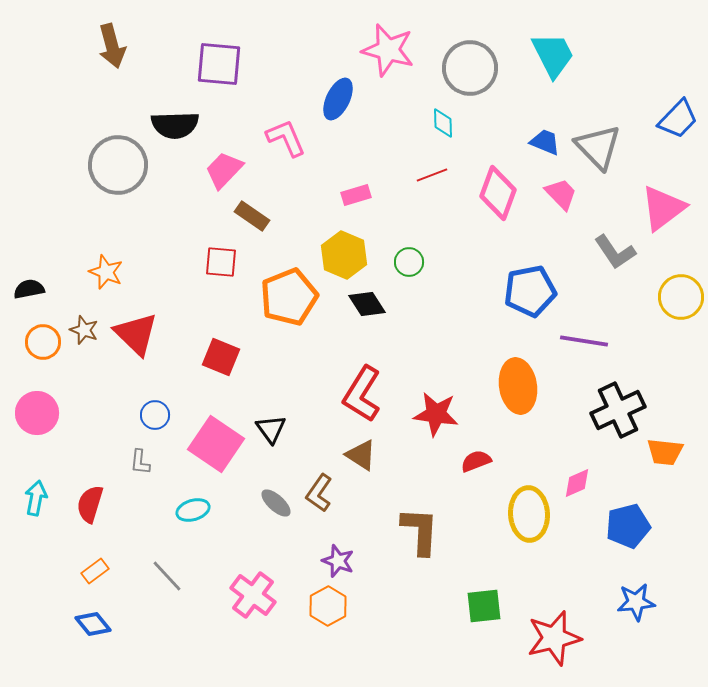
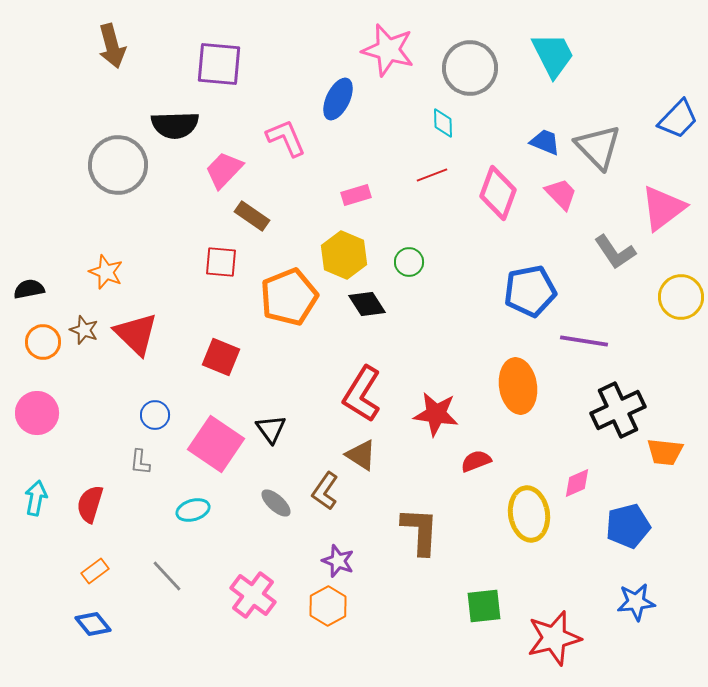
brown L-shape at (319, 493): moved 6 px right, 2 px up
yellow ellipse at (529, 514): rotated 6 degrees counterclockwise
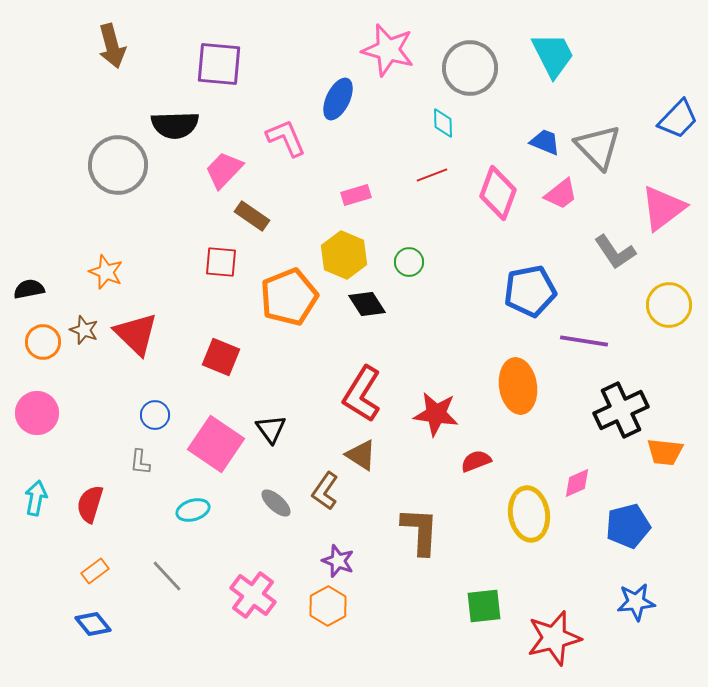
pink trapezoid at (561, 194): rotated 96 degrees clockwise
yellow circle at (681, 297): moved 12 px left, 8 px down
black cross at (618, 410): moved 3 px right
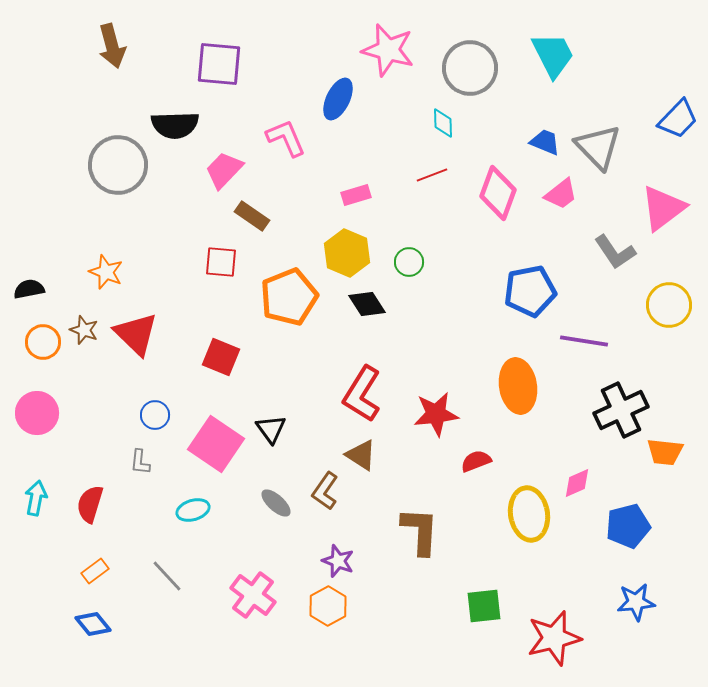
yellow hexagon at (344, 255): moved 3 px right, 2 px up
red star at (436, 414): rotated 15 degrees counterclockwise
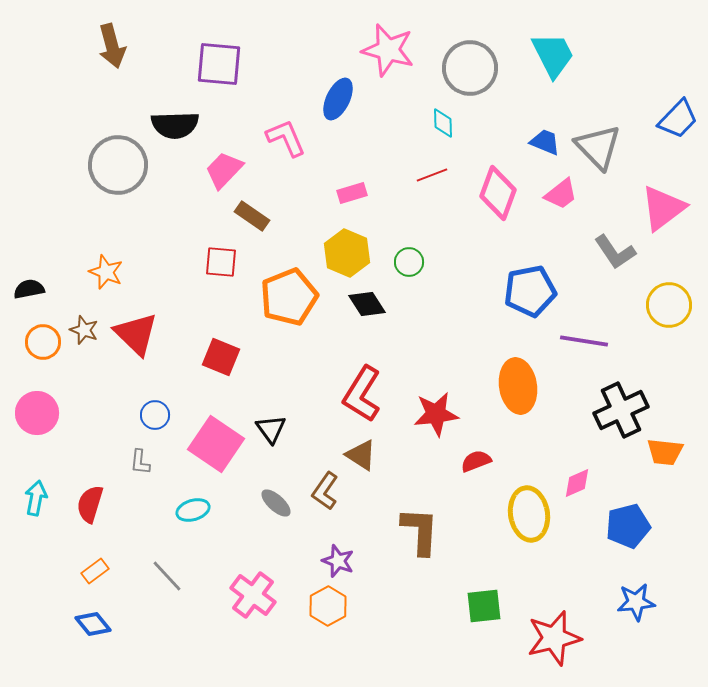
pink rectangle at (356, 195): moved 4 px left, 2 px up
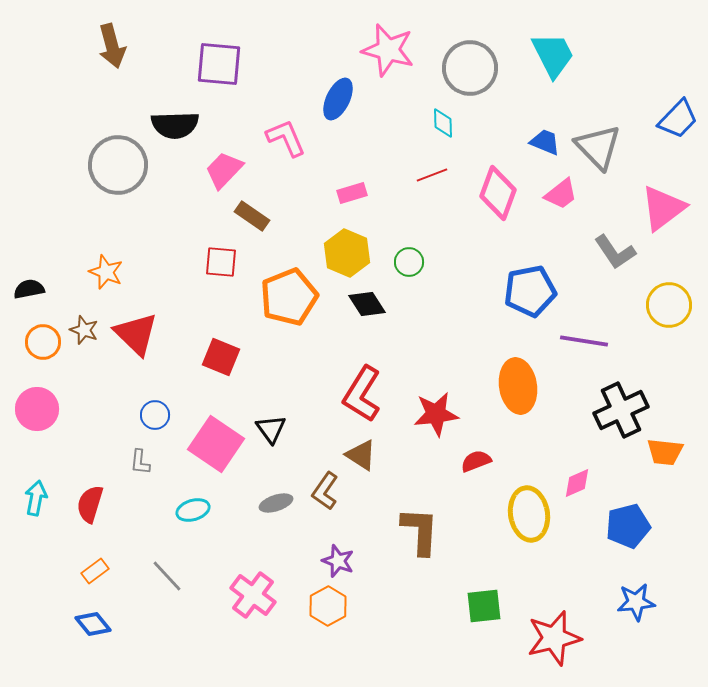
pink circle at (37, 413): moved 4 px up
gray ellipse at (276, 503): rotated 60 degrees counterclockwise
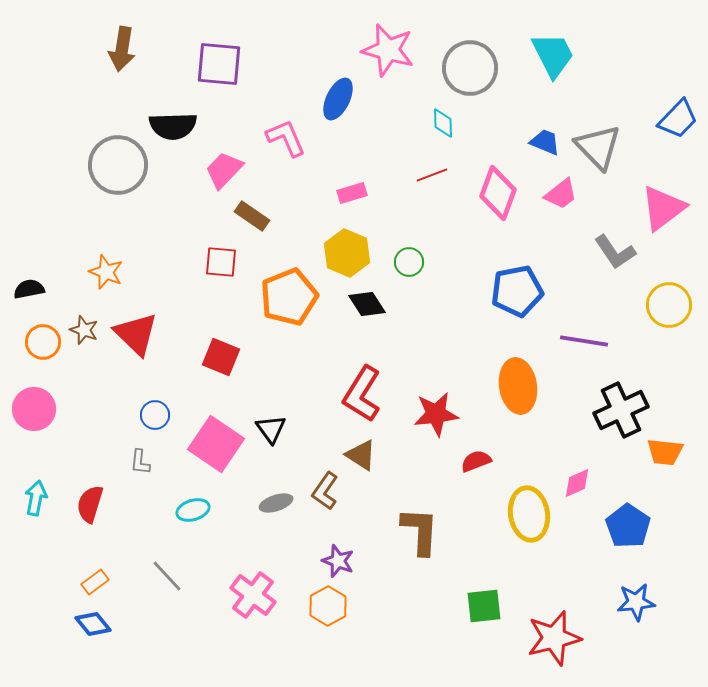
brown arrow at (112, 46): moved 10 px right, 3 px down; rotated 24 degrees clockwise
black semicircle at (175, 125): moved 2 px left, 1 px down
blue pentagon at (530, 291): moved 13 px left
pink circle at (37, 409): moved 3 px left
blue pentagon at (628, 526): rotated 24 degrees counterclockwise
orange rectangle at (95, 571): moved 11 px down
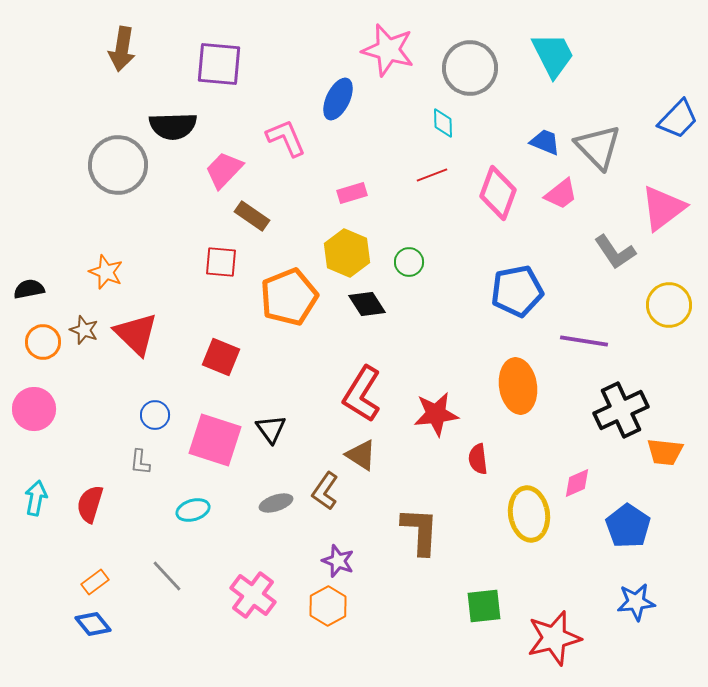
pink square at (216, 444): moved 1 px left, 4 px up; rotated 16 degrees counterclockwise
red semicircle at (476, 461): moved 2 px right, 2 px up; rotated 76 degrees counterclockwise
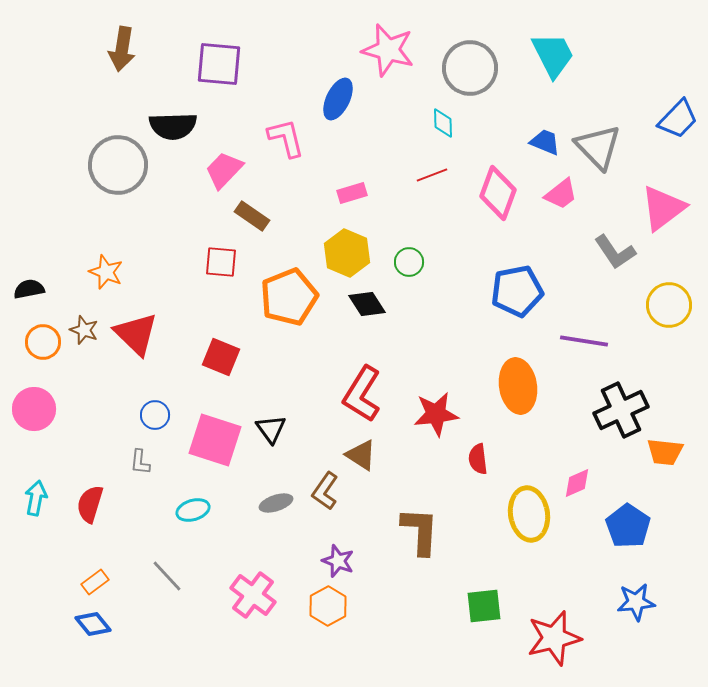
pink L-shape at (286, 138): rotated 9 degrees clockwise
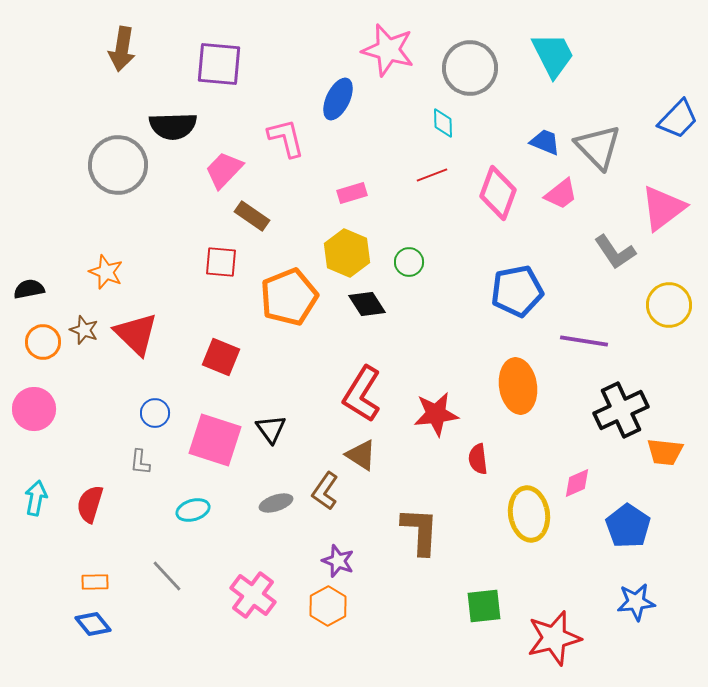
blue circle at (155, 415): moved 2 px up
orange rectangle at (95, 582): rotated 36 degrees clockwise
